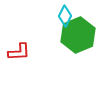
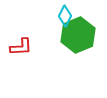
red L-shape: moved 2 px right, 5 px up
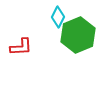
cyan diamond: moved 7 px left, 1 px down
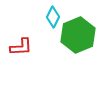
cyan diamond: moved 5 px left
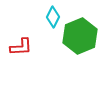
green hexagon: moved 2 px right, 1 px down
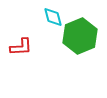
cyan diamond: rotated 40 degrees counterclockwise
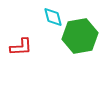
green hexagon: rotated 12 degrees clockwise
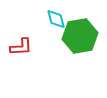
cyan diamond: moved 3 px right, 2 px down
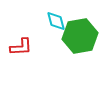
cyan diamond: moved 2 px down
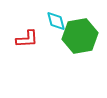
red L-shape: moved 6 px right, 8 px up
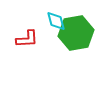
green hexagon: moved 4 px left, 3 px up
